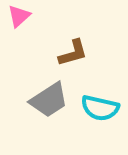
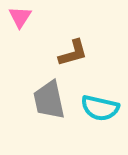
pink triangle: moved 1 px right, 1 px down; rotated 15 degrees counterclockwise
gray trapezoid: rotated 111 degrees clockwise
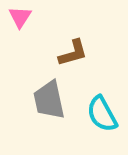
cyan semicircle: moved 2 px right, 6 px down; rotated 48 degrees clockwise
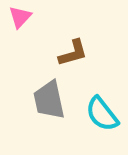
pink triangle: rotated 10 degrees clockwise
cyan semicircle: rotated 9 degrees counterclockwise
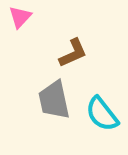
brown L-shape: rotated 8 degrees counterclockwise
gray trapezoid: moved 5 px right
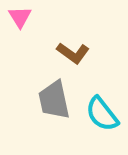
pink triangle: rotated 15 degrees counterclockwise
brown L-shape: rotated 60 degrees clockwise
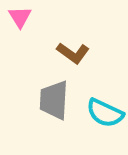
gray trapezoid: rotated 15 degrees clockwise
cyan semicircle: moved 3 px right, 1 px up; rotated 27 degrees counterclockwise
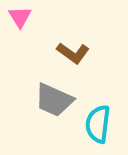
gray trapezoid: rotated 69 degrees counterclockwise
cyan semicircle: moved 7 px left, 11 px down; rotated 72 degrees clockwise
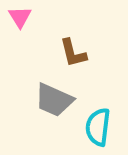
brown L-shape: rotated 40 degrees clockwise
cyan semicircle: moved 3 px down
